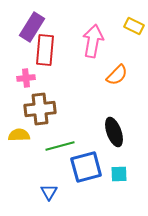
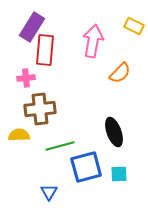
orange semicircle: moved 3 px right, 2 px up
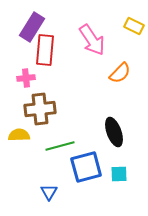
pink arrow: moved 1 px left, 1 px up; rotated 136 degrees clockwise
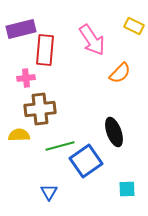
purple rectangle: moved 11 px left, 2 px down; rotated 44 degrees clockwise
blue square: moved 6 px up; rotated 20 degrees counterclockwise
cyan square: moved 8 px right, 15 px down
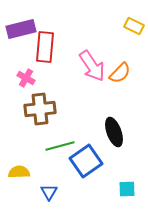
pink arrow: moved 26 px down
red rectangle: moved 3 px up
pink cross: rotated 36 degrees clockwise
yellow semicircle: moved 37 px down
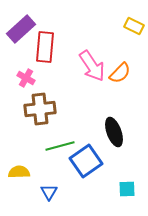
purple rectangle: rotated 28 degrees counterclockwise
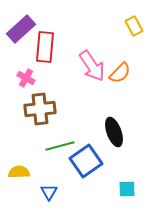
yellow rectangle: rotated 36 degrees clockwise
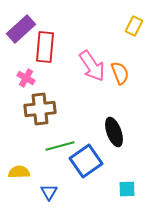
yellow rectangle: rotated 54 degrees clockwise
orange semicircle: rotated 65 degrees counterclockwise
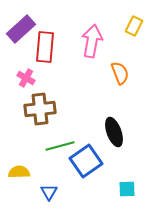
pink arrow: moved 25 px up; rotated 136 degrees counterclockwise
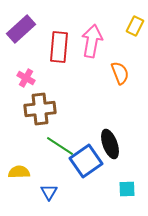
yellow rectangle: moved 1 px right
red rectangle: moved 14 px right
black ellipse: moved 4 px left, 12 px down
green line: rotated 48 degrees clockwise
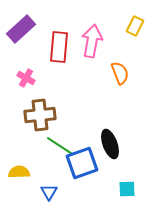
brown cross: moved 6 px down
blue square: moved 4 px left, 2 px down; rotated 16 degrees clockwise
